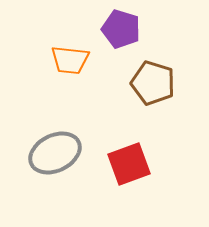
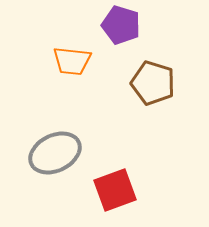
purple pentagon: moved 4 px up
orange trapezoid: moved 2 px right, 1 px down
red square: moved 14 px left, 26 px down
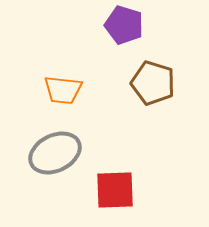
purple pentagon: moved 3 px right
orange trapezoid: moved 9 px left, 29 px down
red square: rotated 18 degrees clockwise
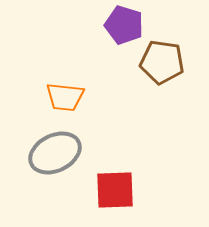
brown pentagon: moved 9 px right, 21 px up; rotated 9 degrees counterclockwise
orange trapezoid: moved 2 px right, 7 px down
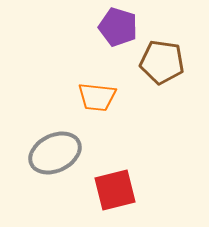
purple pentagon: moved 6 px left, 2 px down
orange trapezoid: moved 32 px right
red square: rotated 12 degrees counterclockwise
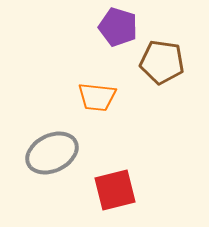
gray ellipse: moved 3 px left
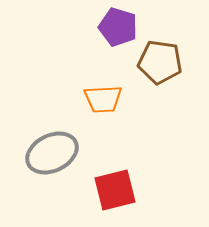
brown pentagon: moved 2 px left
orange trapezoid: moved 6 px right, 2 px down; rotated 9 degrees counterclockwise
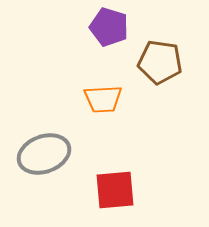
purple pentagon: moved 9 px left
gray ellipse: moved 8 px left, 1 px down; rotated 6 degrees clockwise
red square: rotated 9 degrees clockwise
